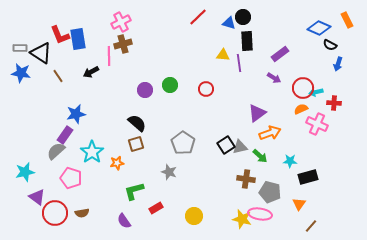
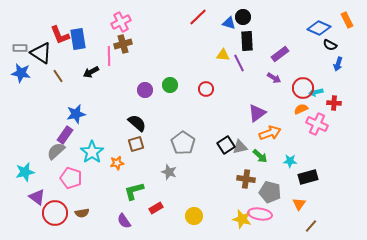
purple line at (239, 63): rotated 18 degrees counterclockwise
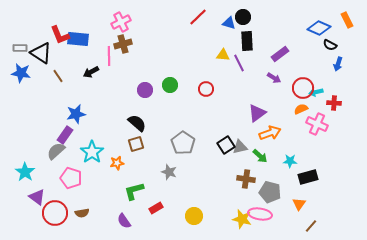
blue rectangle at (78, 39): rotated 75 degrees counterclockwise
cyan star at (25, 172): rotated 24 degrees counterclockwise
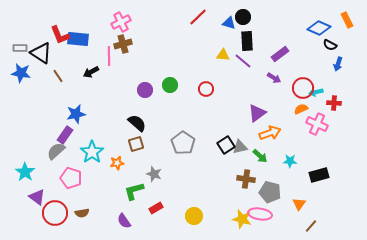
purple line at (239, 63): moved 4 px right, 2 px up; rotated 24 degrees counterclockwise
gray star at (169, 172): moved 15 px left, 2 px down
black rectangle at (308, 177): moved 11 px right, 2 px up
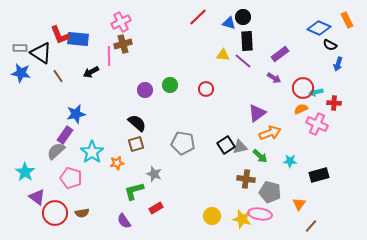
gray pentagon at (183, 143): rotated 25 degrees counterclockwise
yellow circle at (194, 216): moved 18 px right
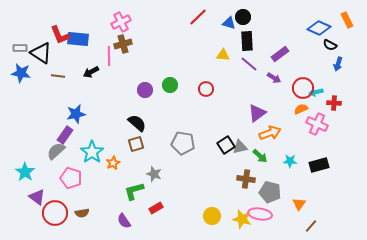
purple line at (243, 61): moved 6 px right, 3 px down
brown line at (58, 76): rotated 48 degrees counterclockwise
orange star at (117, 163): moved 4 px left; rotated 16 degrees counterclockwise
black rectangle at (319, 175): moved 10 px up
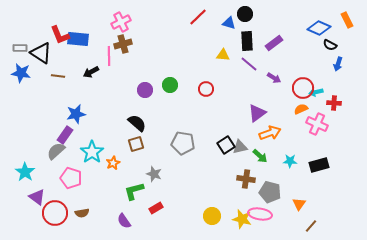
black circle at (243, 17): moved 2 px right, 3 px up
purple rectangle at (280, 54): moved 6 px left, 11 px up
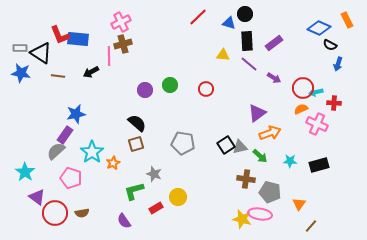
yellow circle at (212, 216): moved 34 px left, 19 px up
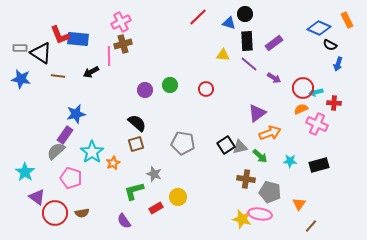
blue star at (21, 73): moved 6 px down
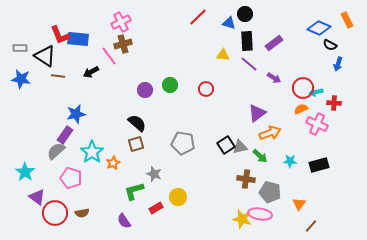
black triangle at (41, 53): moved 4 px right, 3 px down
pink line at (109, 56): rotated 36 degrees counterclockwise
